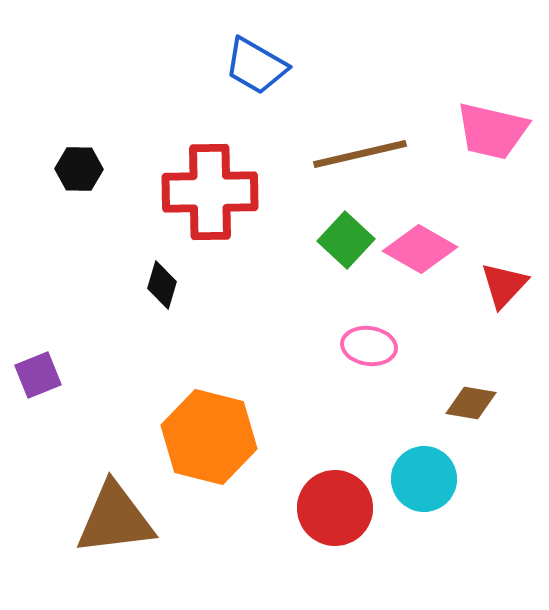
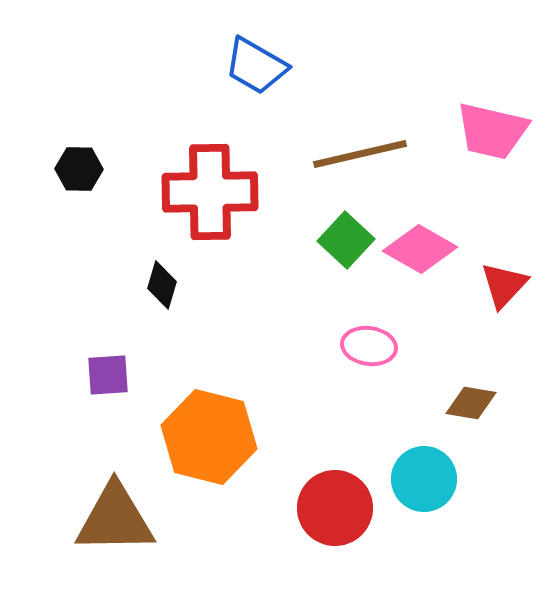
purple square: moved 70 px right; rotated 18 degrees clockwise
brown triangle: rotated 6 degrees clockwise
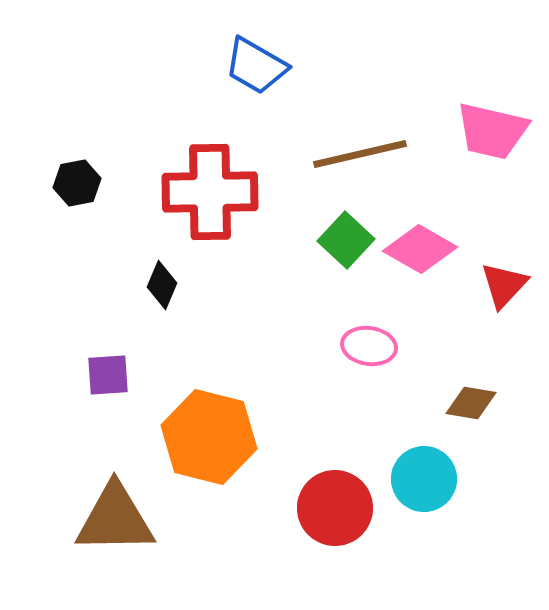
black hexagon: moved 2 px left, 14 px down; rotated 12 degrees counterclockwise
black diamond: rotated 6 degrees clockwise
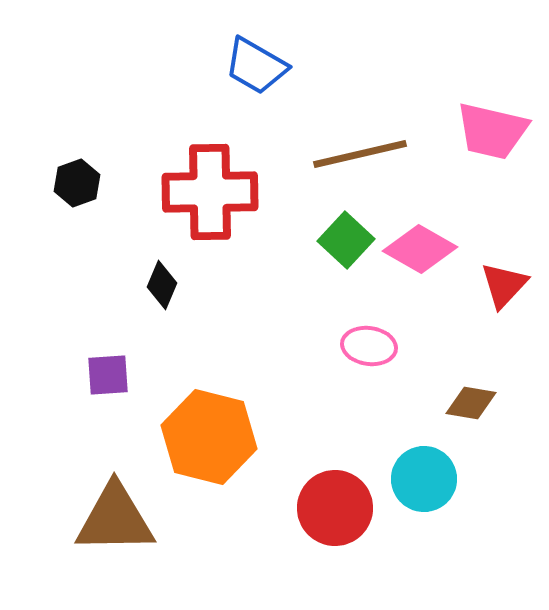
black hexagon: rotated 9 degrees counterclockwise
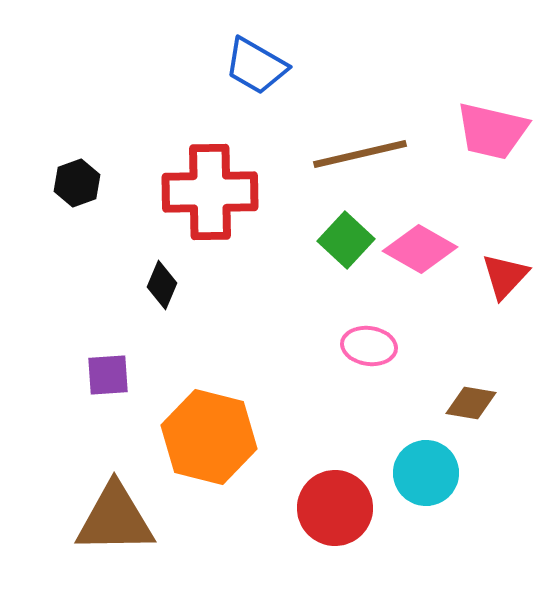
red triangle: moved 1 px right, 9 px up
cyan circle: moved 2 px right, 6 px up
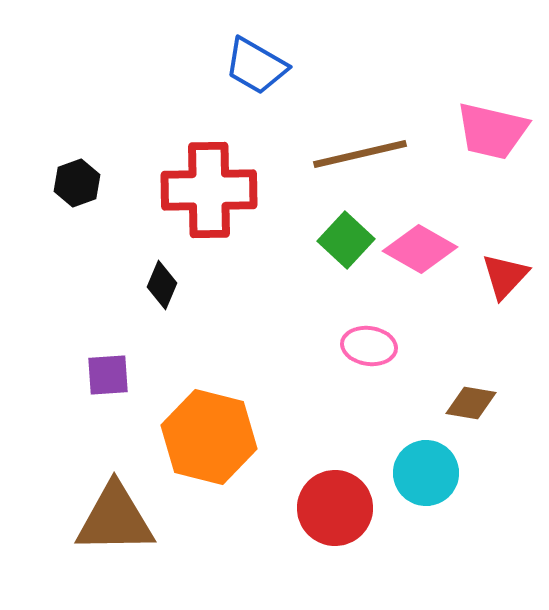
red cross: moved 1 px left, 2 px up
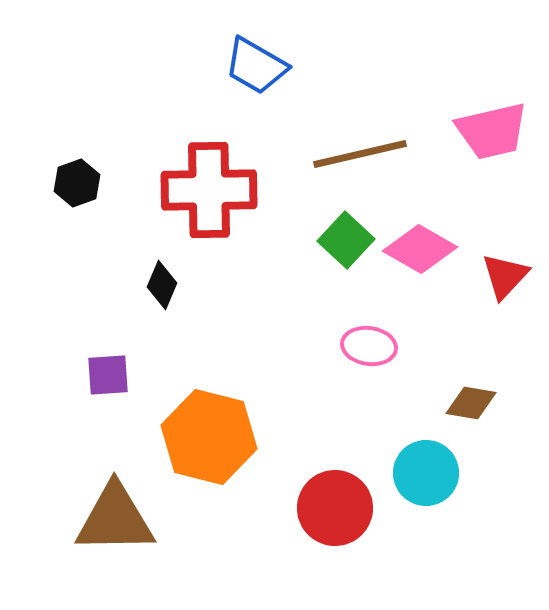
pink trapezoid: rotated 26 degrees counterclockwise
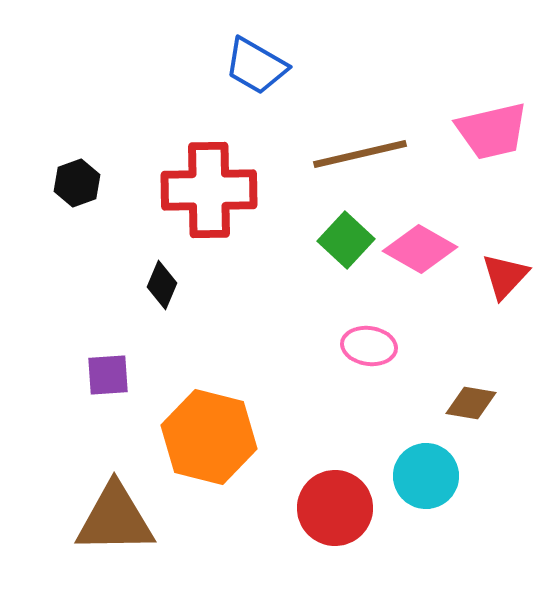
cyan circle: moved 3 px down
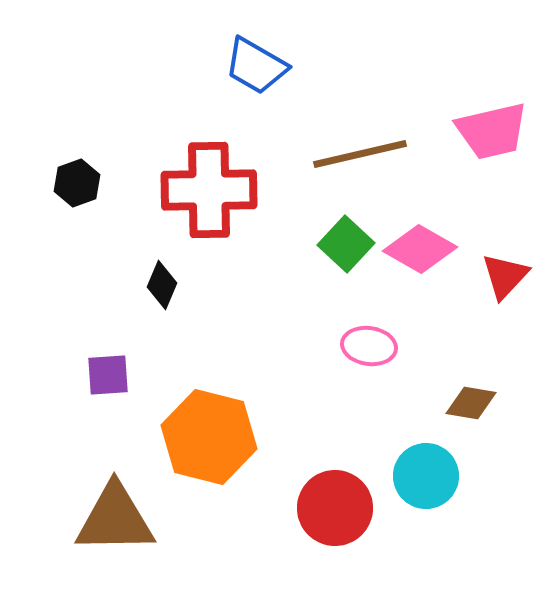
green square: moved 4 px down
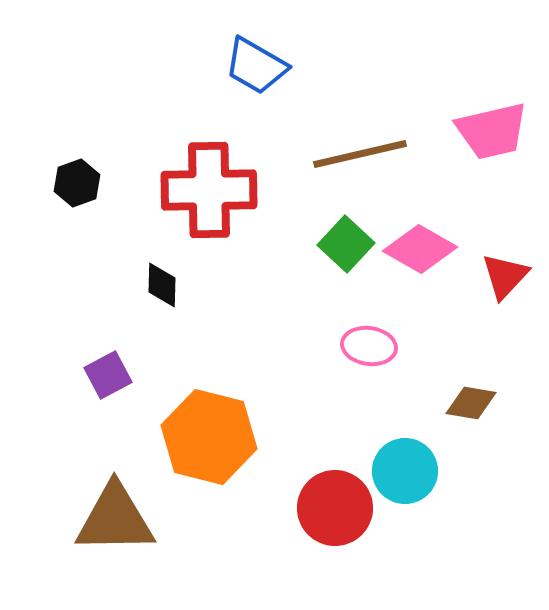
black diamond: rotated 21 degrees counterclockwise
purple square: rotated 24 degrees counterclockwise
cyan circle: moved 21 px left, 5 px up
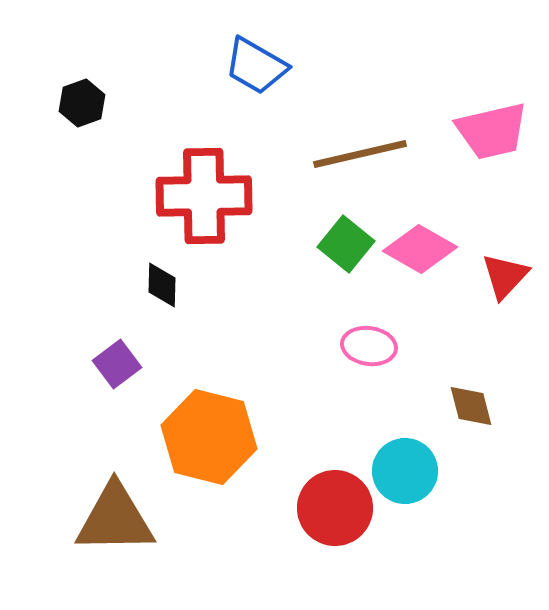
black hexagon: moved 5 px right, 80 px up
red cross: moved 5 px left, 6 px down
green square: rotated 4 degrees counterclockwise
purple square: moved 9 px right, 11 px up; rotated 9 degrees counterclockwise
brown diamond: moved 3 px down; rotated 66 degrees clockwise
